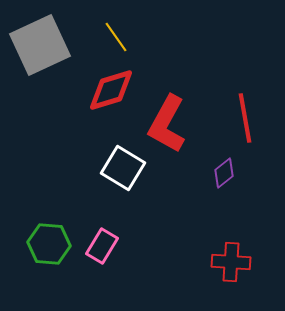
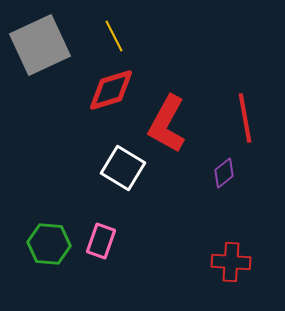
yellow line: moved 2 px left, 1 px up; rotated 8 degrees clockwise
pink rectangle: moved 1 px left, 5 px up; rotated 12 degrees counterclockwise
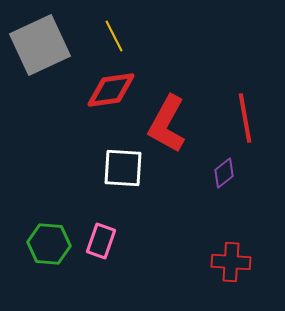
red diamond: rotated 9 degrees clockwise
white square: rotated 27 degrees counterclockwise
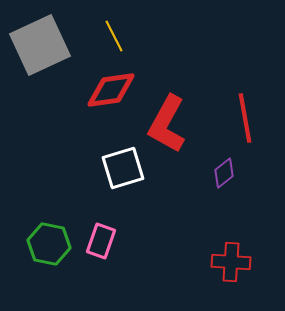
white square: rotated 21 degrees counterclockwise
green hexagon: rotated 6 degrees clockwise
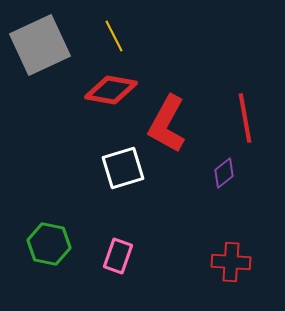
red diamond: rotated 18 degrees clockwise
pink rectangle: moved 17 px right, 15 px down
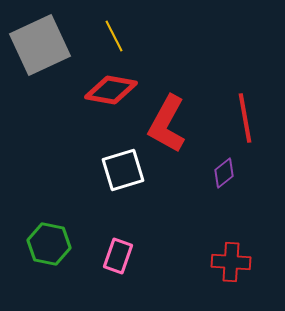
white square: moved 2 px down
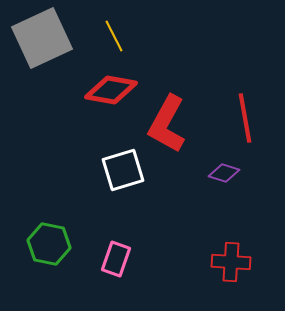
gray square: moved 2 px right, 7 px up
purple diamond: rotated 56 degrees clockwise
pink rectangle: moved 2 px left, 3 px down
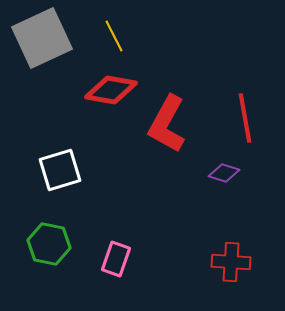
white square: moved 63 px left
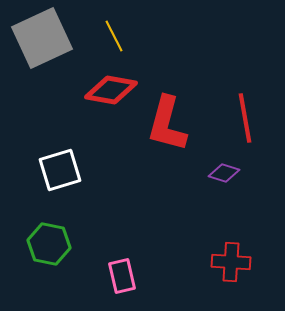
red L-shape: rotated 14 degrees counterclockwise
pink rectangle: moved 6 px right, 17 px down; rotated 32 degrees counterclockwise
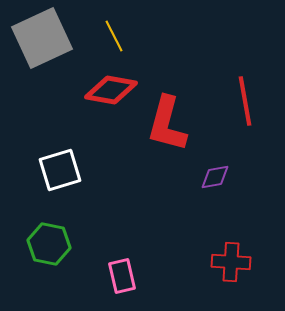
red line: moved 17 px up
purple diamond: moved 9 px left, 4 px down; rotated 28 degrees counterclockwise
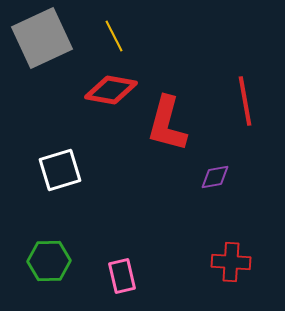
green hexagon: moved 17 px down; rotated 12 degrees counterclockwise
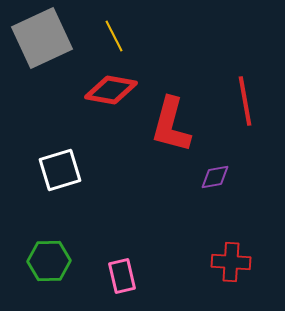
red L-shape: moved 4 px right, 1 px down
